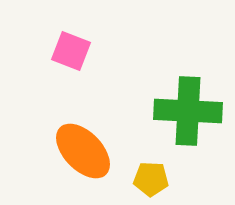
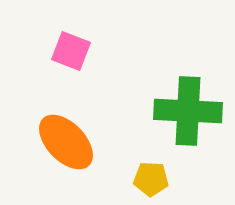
orange ellipse: moved 17 px left, 9 px up
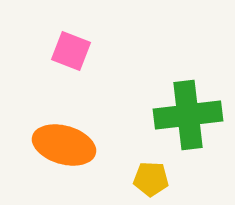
green cross: moved 4 px down; rotated 10 degrees counterclockwise
orange ellipse: moved 2 px left, 3 px down; rotated 30 degrees counterclockwise
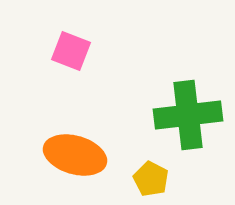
orange ellipse: moved 11 px right, 10 px down
yellow pentagon: rotated 24 degrees clockwise
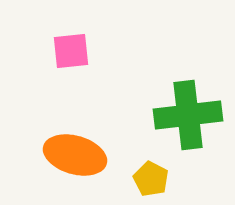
pink square: rotated 27 degrees counterclockwise
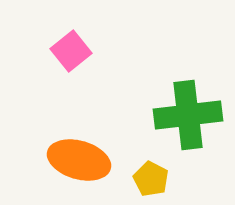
pink square: rotated 33 degrees counterclockwise
orange ellipse: moved 4 px right, 5 px down
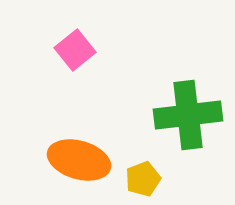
pink square: moved 4 px right, 1 px up
yellow pentagon: moved 8 px left; rotated 24 degrees clockwise
